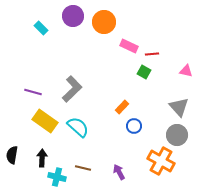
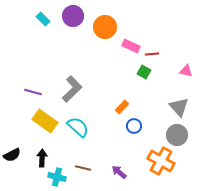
orange circle: moved 1 px right, 5 px down
cyan rectangle: moved 2 px right, 9 px up
pink rectangle: moved 2 px right
black semicircle: rotated 126 degrees counterclockwise
purple arrow: rotated 21 degrees counterclockwise
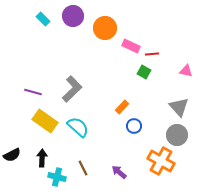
orange circle: moved 1 px down
brown line: rotated 49 degrees clockwise
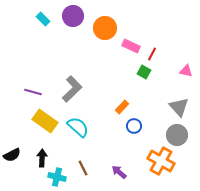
red line: rotated 56 degrees counterclockwise
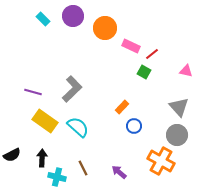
red line: rotated 24 degrees clockwise
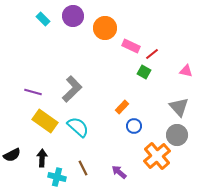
orange cross: moved 4 px left, 5 px up; rotated 20 degrees clockwise
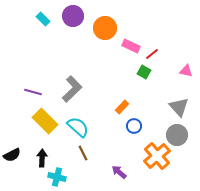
yellow rectangle: rotated 10 degrees clockwise
brown line: moved 15 px up
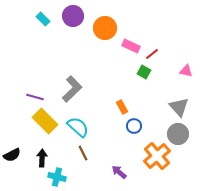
purple line: moved 2 px right, 5 px down
orange rectangle: rotated 72 degrees counterclockwise
gray circle: moved 1 px right, 1 px up
